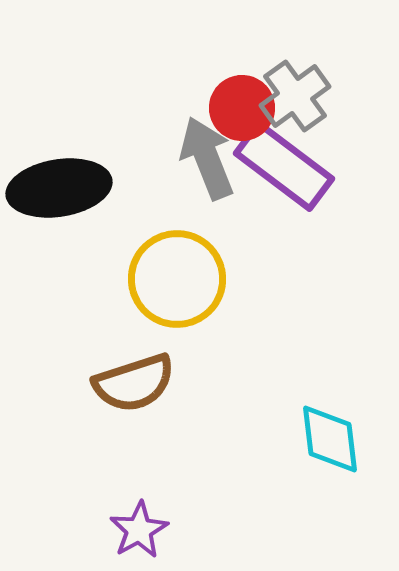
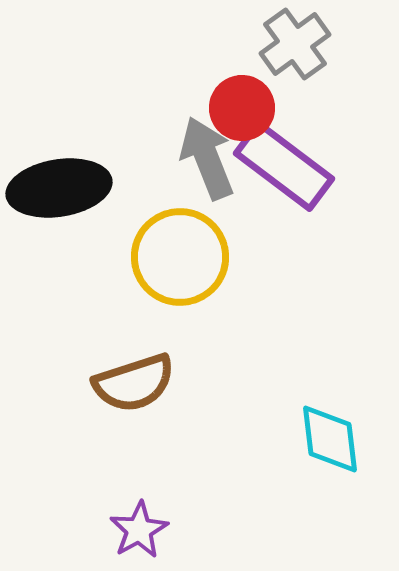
gray cross: moved 52 px up
yellow circle: moved 3 px right, 22 px up
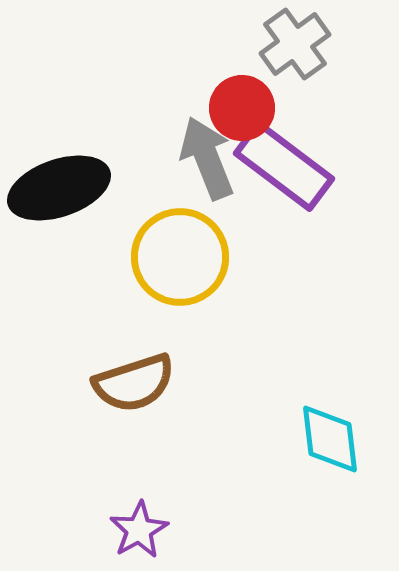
black ellipse: rotated 10 degrees counterclockwise
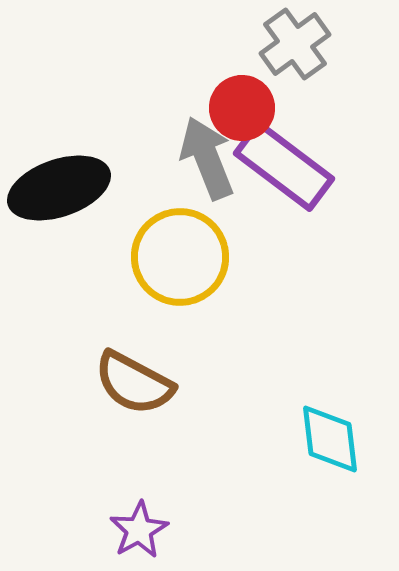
brown semicircle: rotated 46 degrees clockwise
